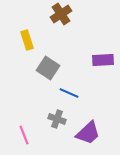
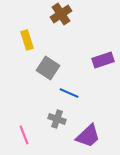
purple rectangle: rotated 15 degrees counterclockwise
purple trapezoid: moved 3 px down
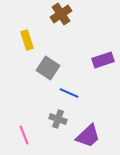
gray cross: moved 1 px right
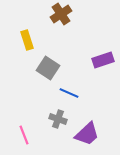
purple trapezoid: moved 1 px left, 2 px up
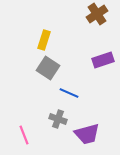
brown cross: moved 36 px right
yellow rectangle: moved 17 px right; rotated 36 degrees clockwise
purple trapezoid: rotated 28 degrees clockwise
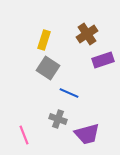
brown cross: moved 10 px left, 20 px down
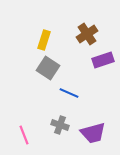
gray cross: moved 2 px right, 6 px down
purple trapezoid: moved 6 px right, 1 px up
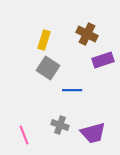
brown cross: rotated 30 degrees counterclockwise
blue line: moved 3 px right, 3 px up; rotated 24 degrees counterclockwise
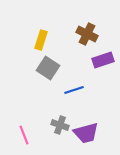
yellow rectangle: moved 3 px left
blue line: moved 2 px right; rotated 18 degrees counterclockwise
purple trapezoid: moved 7 px left
